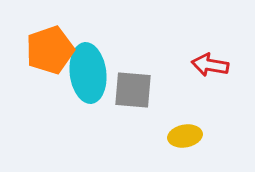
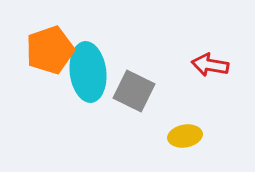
cyan ellipse: moved 1 px up
gray square: moved 1 px right, 1 px down; rotated 21 degrees clockwise
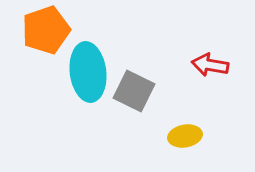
orange pentagon: moved 4 px left, 20 px up
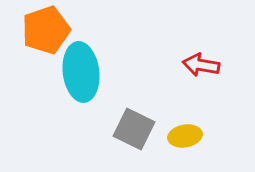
red arrow: moved 9 px left
cyan ellipse: moved 7 px left
gray square: moved 38 px down
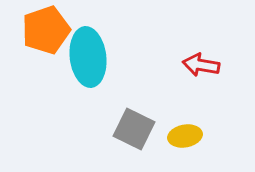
cyan ellipse: moved 7 px right, 15 px up
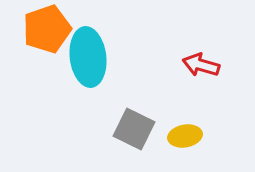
orange pentagon: moved 1 px right, 1 px up
red arrow: rotated 6 degrees clockwise
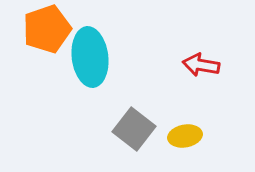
cyan ellipse: moved 2 px right
red arrow: rotated 6 degrees counterclockwise
gray square: rotated 12 degrees clockwise
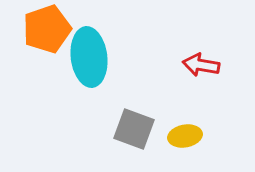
cyan ellipse: moved 1 px left
gray square: rotated 18 degrees counterclockwise
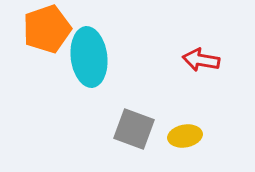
red arrow: moved 5 px up
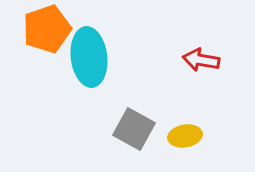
gray square: rotated 9 degrees clockwise
